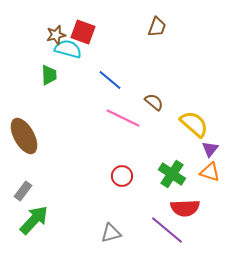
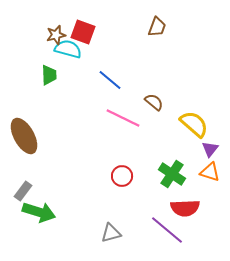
green arrow: moved 5 px right, 8 px up; rotated 64 degrees clockwise
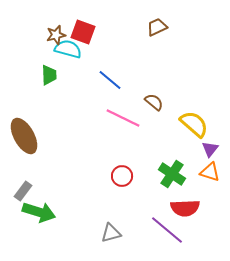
brown trapezoid: rotated 135 degrees counterclockwise
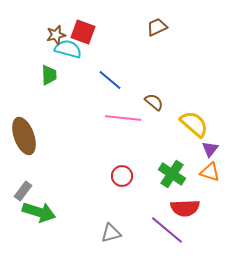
pink line: rotated 20 degrees counterclockwise
brown ellipse: rotated 9 degrees clockwise
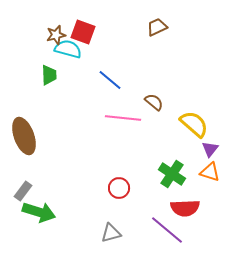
red circle: moved 3 px left, 12 px down
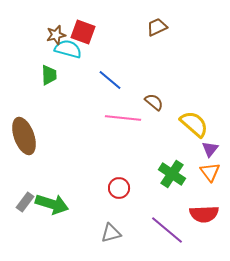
orange triangle: rotated 35 degrees clockwise
gray rectangle: moved 2 px right, 11 px down
red semicircle: moved 19 px right, 6 px down
green arrow: moved 13 px right, 8 px up
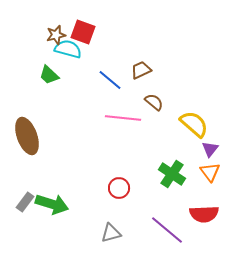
brown trapezoid: moved 16 px left, 43 px down
green trapezoid: rotated 135 degrees clockwise
brown ellipse: moved 3 px right
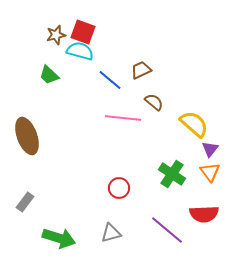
cyan semicircle: moved 12 px right, 2 px down
green arrow: moved 7 px right, 34 px down
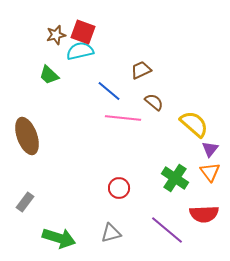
cyan semicircle: rotated 28 degrees counterclockwise
blue line: moved 1 px left, 11 px down
green cross: moved 3 px right, 4 px down
